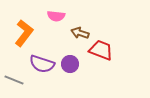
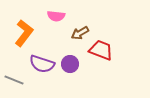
brown arrow: rotated 48 degrees counterclockwise
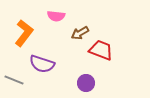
purple circle: moved 16 px right, 19 px down
